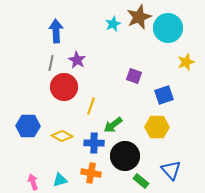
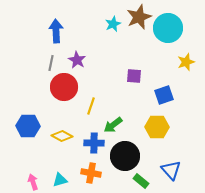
purple square: rotated 14 degrees counterclockwise
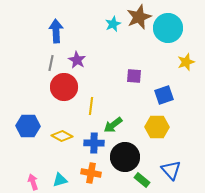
yellow line: rotated 12 degrees counterclockwise
black circle: moved 1 px down
green rectangle: moved 1 px right, 1 px up
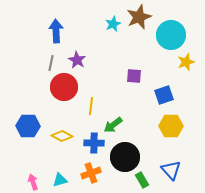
cyan circle: moved 3 px right, 7 px down
yellow hexagon: moved 14 px right, 1 px up
orange cross: rotated 30 degrees counterclockwise
green rectangle: rotated 21 degrees clockwise
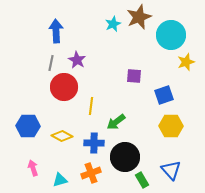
green arrow: moved 3 px right, 3 px up
pink arrow: moved 14 px up
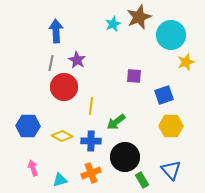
blue cross: moved 3 px left, 2 px up
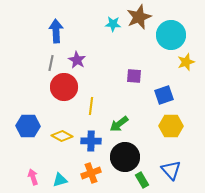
cyan star: rotated 28 degrees clockwise
green arrow: moved 3 px right, 2 px down
pink arrow: moved 9 px down
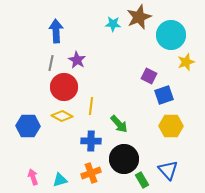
purple square: moved 15 px right; rotated 21 degrees clockwise
green arrow: rotated 96 degrees counterclockwise
yellow diamond: moved 20 px up
black circle: moved 1 px left, 2 px down
blue triangle: moved 3 px left
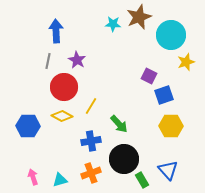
gray line: moved 3 px left, 2 px up
yellow line: rotated 24 degrees clockwise
blue cross: rotated 12 degrees counterclockwise
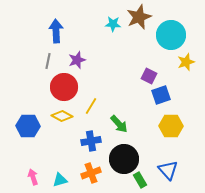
purple star: rotated 24 degrees clockwise
blue square: moved 3 px left
green rectangle: moved 2 px left
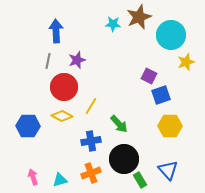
yellow hexagon: moved 1 px left
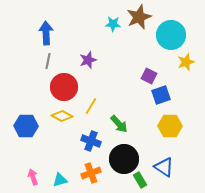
blue arrow: moved 10 px left, 2 px down
purple star: moved 11 px right
blue hexagon: moved 2 px left
blue cross: rotated 30 degrees clockwise
blue triangle: moved 4 px left, 3 px up; rotated 15 degrees counterclockwise
